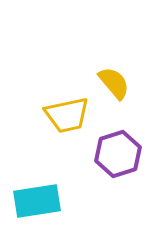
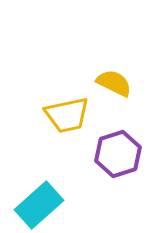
yellow semicircle: rotated 24 degrees counterclockwise
cyan rectangle: moved 2 px right, 4 px down; rotated 33 degrees counterclockwise
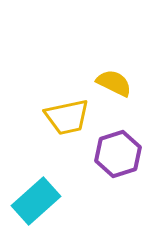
yellow trapezoid: moved 2 px down
cyan rectangle: moved 3 px left, 4 px up
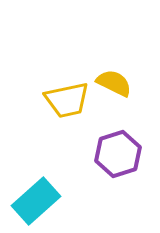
yellow trapezoid: moved 17 px up
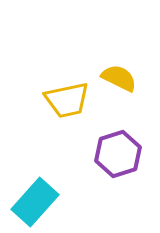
yellow semicircle: moved 5 px right, 5 px up
cyan rectangle: moved 1 px left, 1 px down; rotated 6 degrees counterclockwise
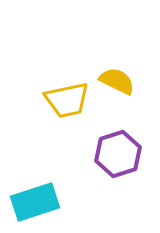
yellow semicircle: moved 2 px left, 3 px down
cyan rectangle: rotated 30 degrees clockwise
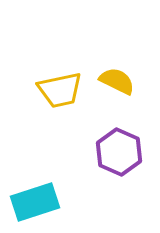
yellow trapezoid: moved 7 px left, 10 px up
purple hexagon: moved 1 px right, 2 px up; rotated 18 degrees counterclockwise
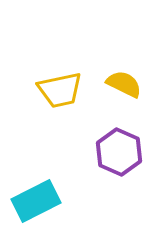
yellow semicircle: moved 7 px right, 3 px down
cyan rectangle: moved 1 px right, 1 px up; rotated 9 degrees counterclockwise
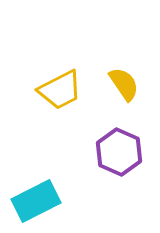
yellow semicircle: rotated 30 degrees clockwise
yellow trapezoid: rotated 15 degrees counterclockwise
